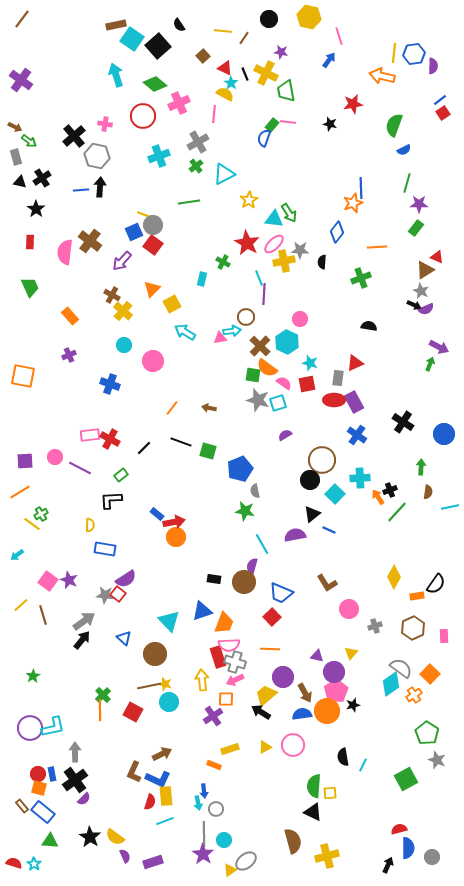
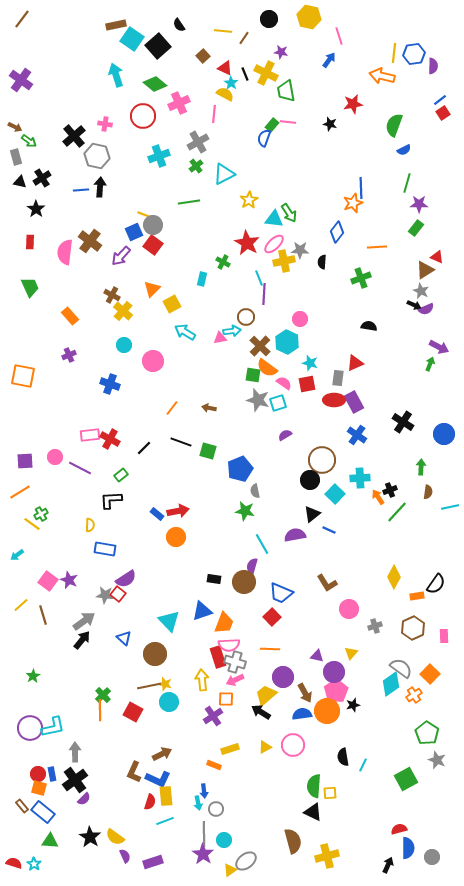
purple arrow at (122, 261): moved 1 px left, 5 px up
red arrow at (174, 522): moved 4 px right, 11 px up
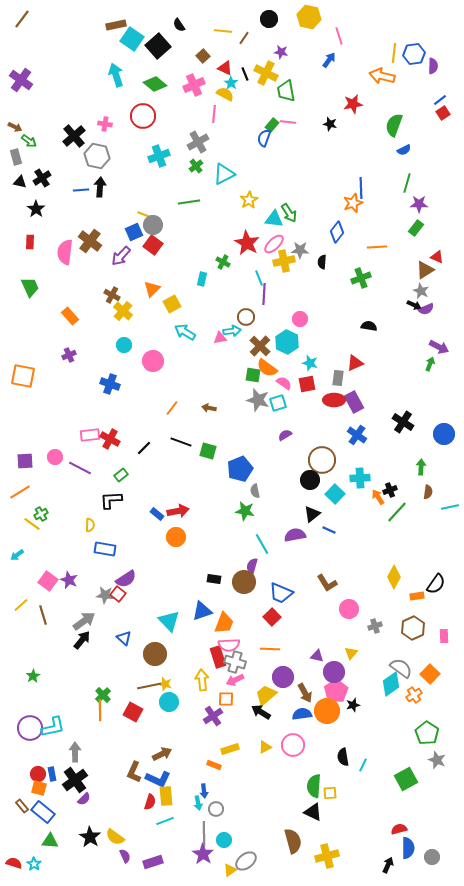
pink cross at (179, 103): moved 15 px right, 18 px up
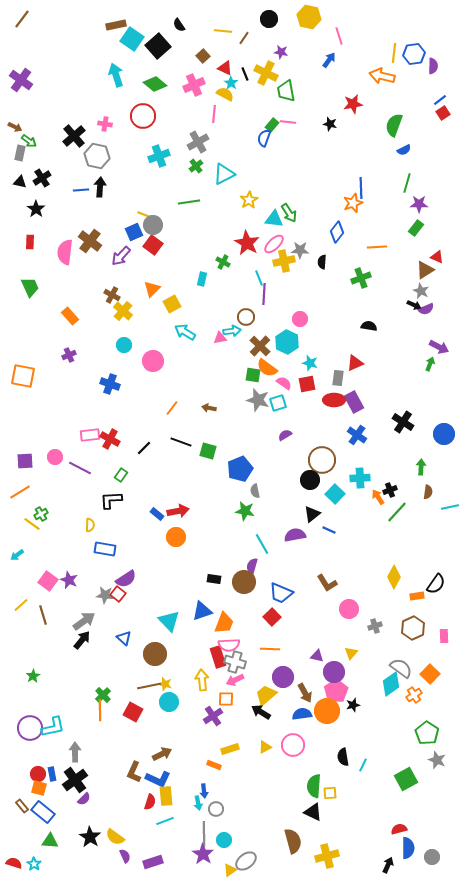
gray rectangle at (16, 157): moved 4 px right, 4 px up; rotated 28 degrees clockwise
green rectangle at (121, 475): rotated 16 degrees counterclockwise
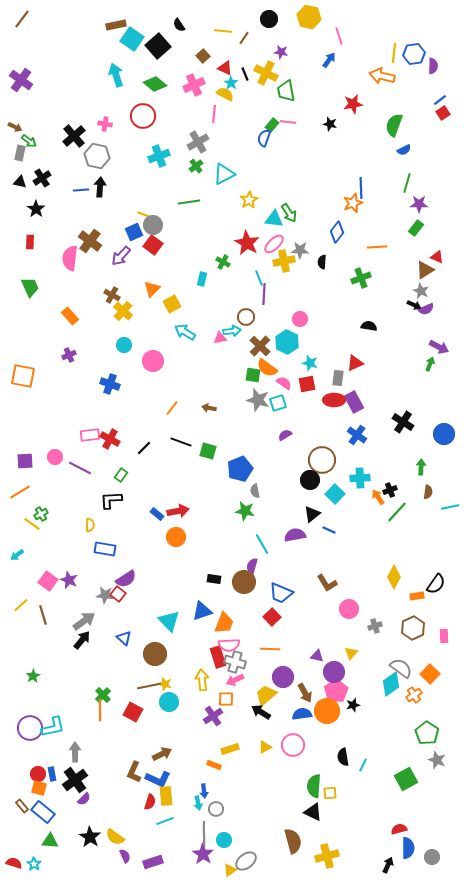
pink semicircle at (65, 252): moved 5 px right, 6 px down
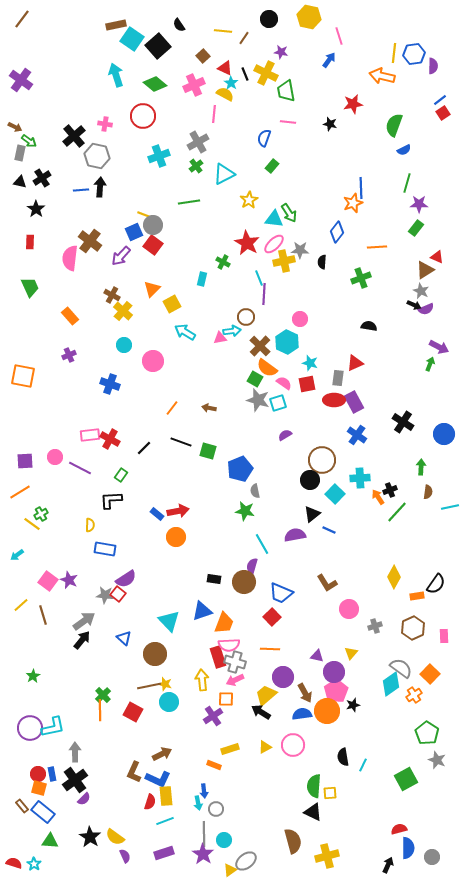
green rectangle at (272, 125): moved 41 px down
green square at (253, 375): moved 2 px right, 4 px down; rotated 21 degrees clockwise
purple rectangle at (153, 862): moved 11 px right, 9 px up
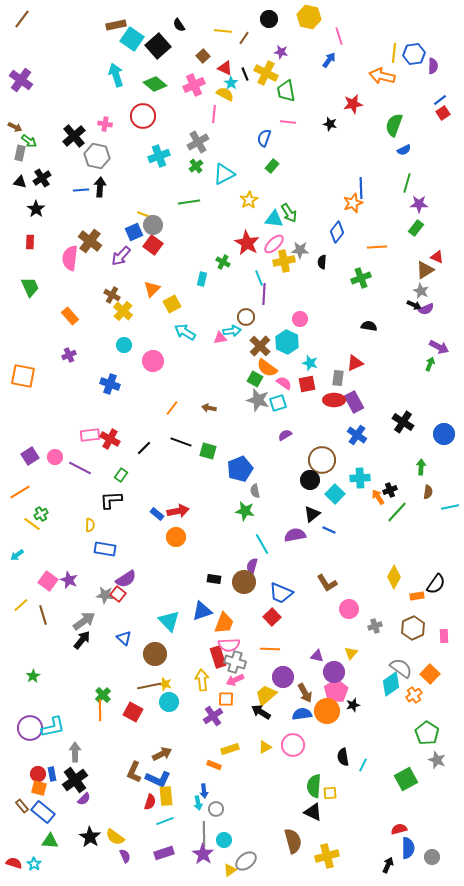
purple square at (25, 461): moved 5 px right, 5 px up; rotated 30 degrees counterclockwise
